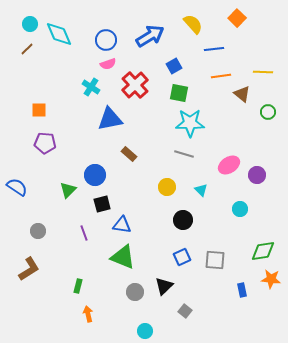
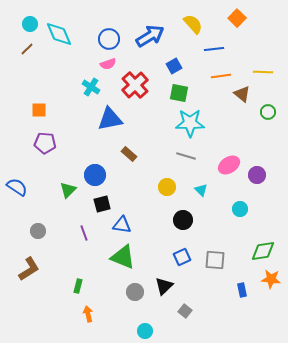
blue circle at (106, 40): moved 3 px right, 1 px up
gray line at (184, 154): moved 2 px right, 2 px down
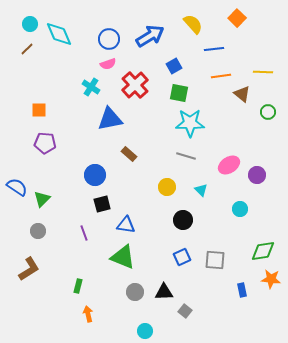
green triangle at (68, 190): moved 26 px left, 9 px down
blue triangle at (122, 225): moved 4 px right
black triangle at (164, 286): moved 6 px down; rotated 42 degrees clockwise
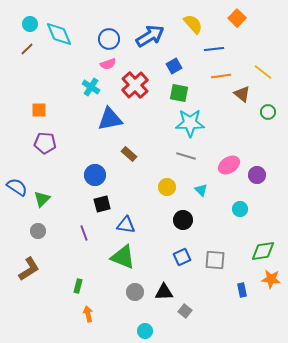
yellow line at (263, 72): rotated 36 degrees clockwise
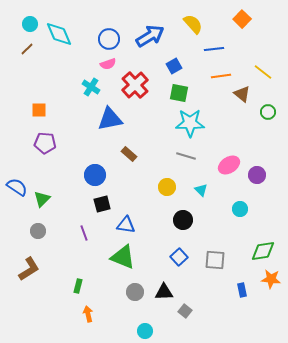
orange square at (237, 18): moved 5 px right, 1 px down
blue square at (182, 257): moved 3 px left; rotated 18 degrees counterclockwise
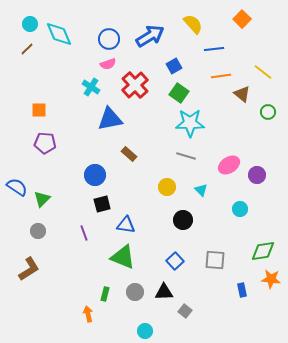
green square at (179, 93): rotated 24 degrees clockwise
blue square at (179, 257): moved 4 px left, 4 px down
green rectangle at (78, 286): moved 27 px right, 8 px down
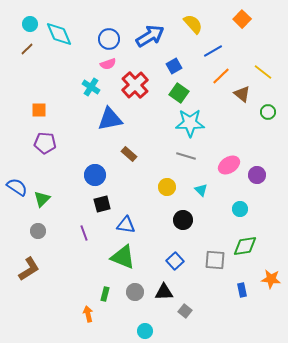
blue line at (214, 49): moved 1 px left, 2 px down; rotated 24 degrees counterclockwise
orange line at (221, 76): rotated 36 degrees counterclockwise
green diamond at (263, 251): moved 18 px left, 5 px up
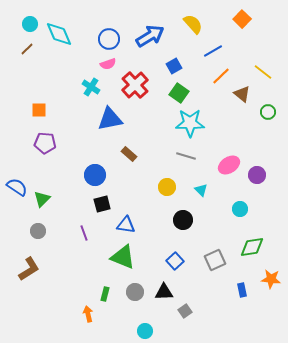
green diamond at (245, 246): moved 7 px right, 1 px down
gray square at (215, 260): rotated 30 degrees counterclockwise
gray square at (185, 311): rotated 16 degrees clockwise
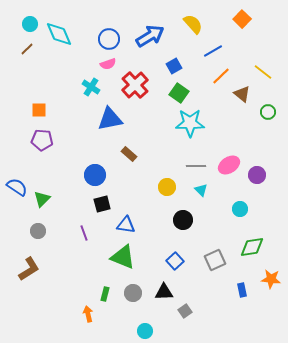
purple pentagon at (45, 143): moved 3 px left, 3 px up
gray line at (186, 156): moved 10 px right, 10 px down; rotated 18 degrees counterclockwise
gray circle at (135, 292): moved 2 px left, 1 px down
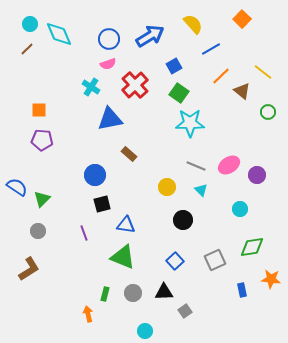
blue line at (213, 51): moved 2 px left, 2 px up
brown triangle at (242, 94): moved 3 px up
gray line at (196, 166): rotated 24 degrees clockwise
